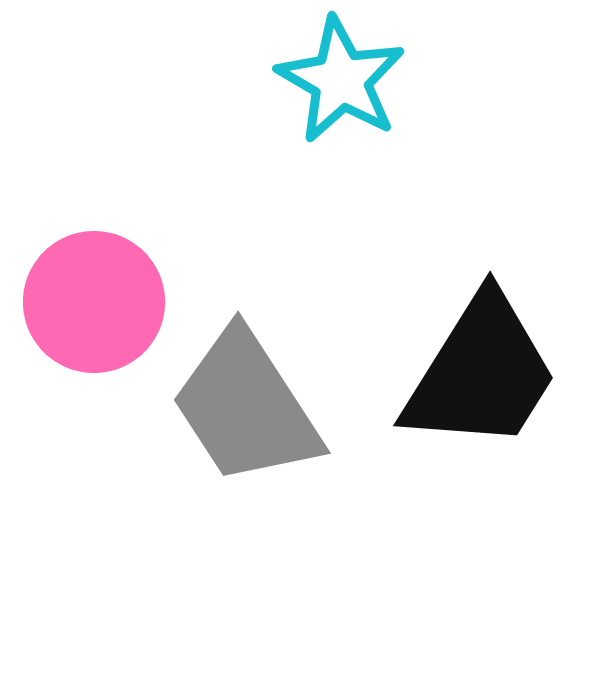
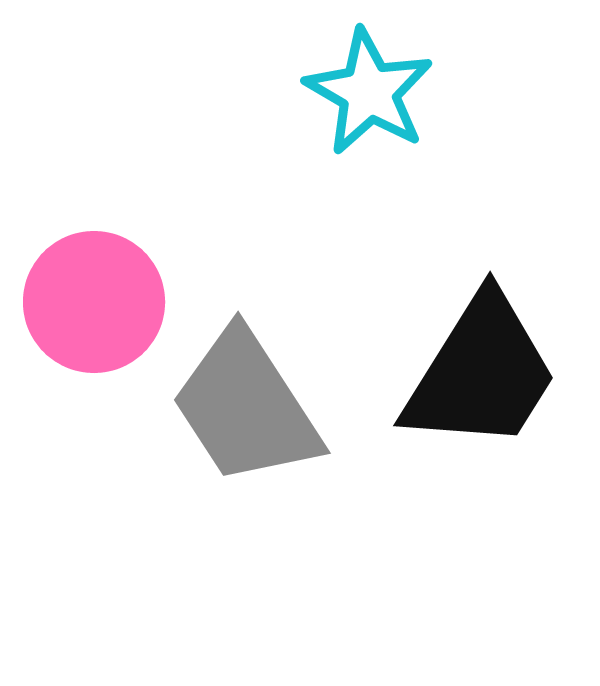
cyan star: moved 28 px right, 12 px down
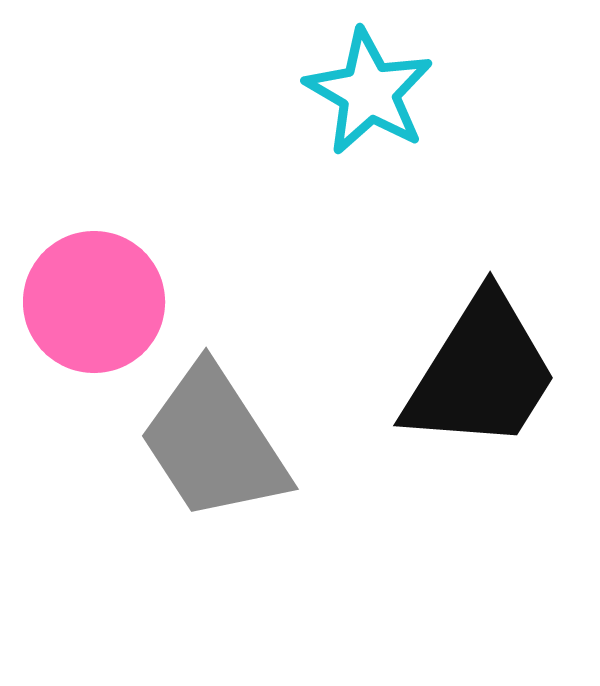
gray trapezoid: moved 32 px left, 36 px down
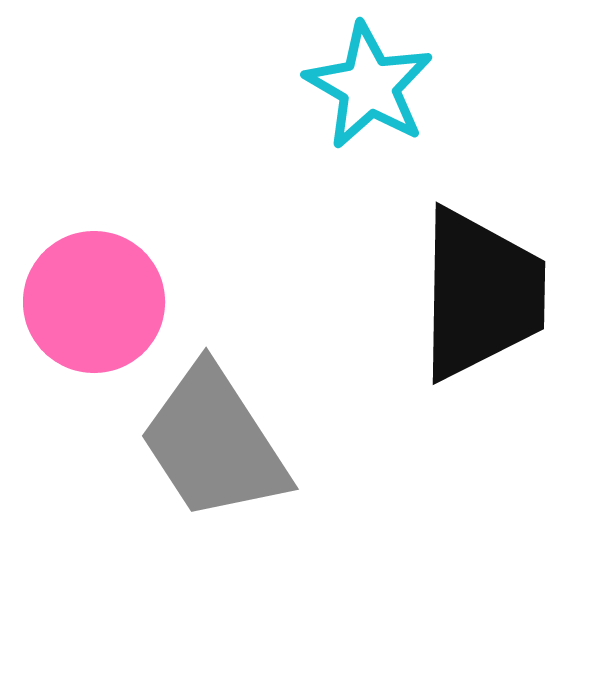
cyan star: moved 6 px up
black trapezoid: moved 79 px up; rotated 31 degrees counterclockwise
